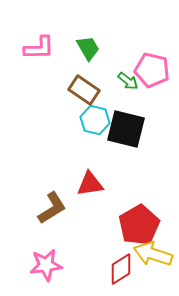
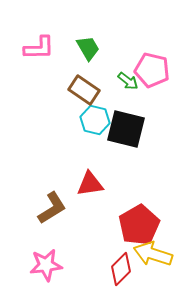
red diamond: rotated 12 degrees counterclockwise
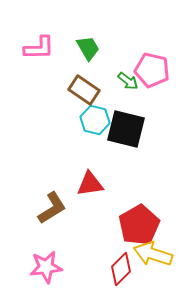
pink star: moved 2 px down
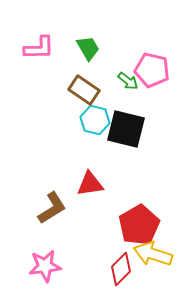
pink star: moved 1 px left, 1 px up
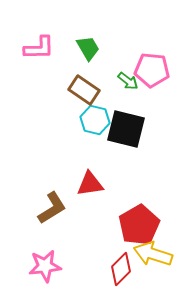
pink pentagon: rotated 8 degrees counterclockwise
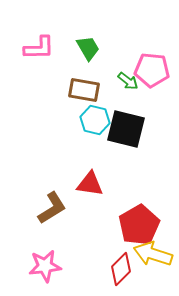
brown rectangle: rotated 24 degrees counterclockwise
red triangle: rotated 16 degrees clockwise
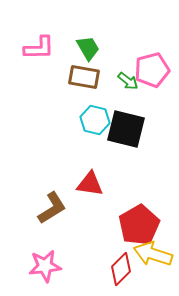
pink pentagon: rotated 20 degrees counterclockwise
brown rectangle: moved 13 px up
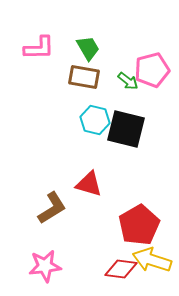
red triangle: moved 1 px left; rotated 8 degrees clockwise
yellow arrow: moved 1 px left, 6 px down
red diamond: rotated 52 degrees clockwise
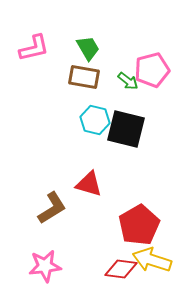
pink L-shape: moved 5 px left; rotated 12 degrees counterclockwise
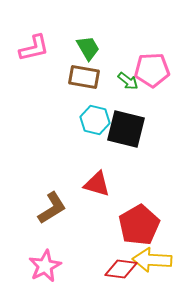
pink pentagon: rotated 12 degrees clockwise
red triangle: moved 8 px right
yellow arrow: rotated 15 degrees counterclockwise
pink star: rotated 20 degrees counterclockwise
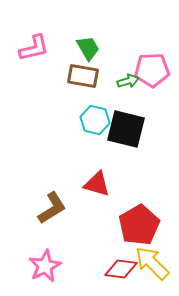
brown rectangle: moved 1 px left, 1 px up
green arrow: rotated 55 degrees counterclockwise
yellow arrow: moved 3 px down; rotated 42 degrees clockwise
